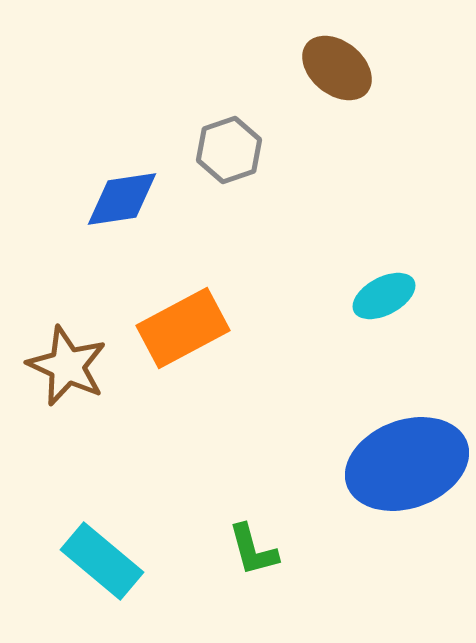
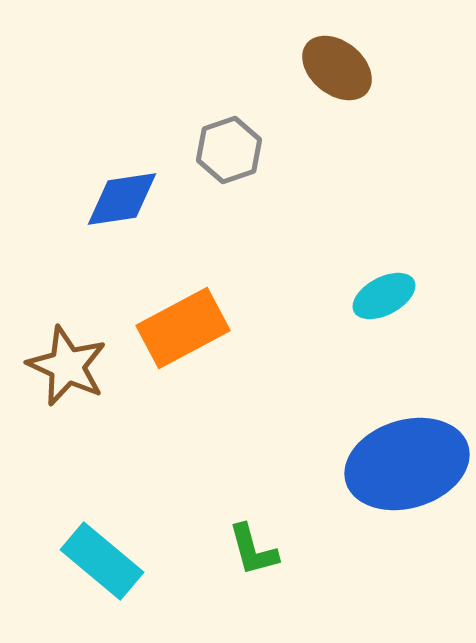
blue ellipse: rotated 3 degrees clockwise
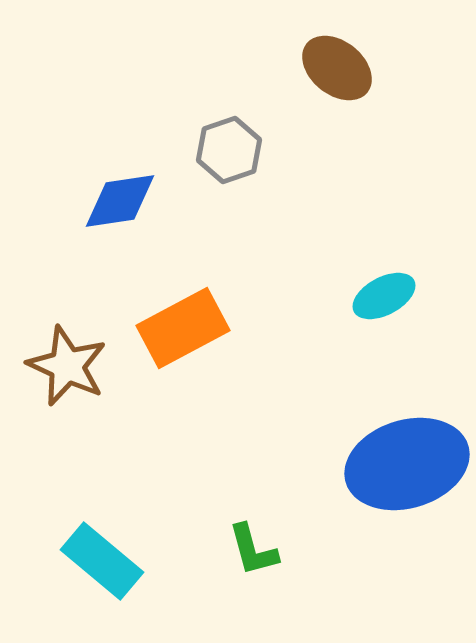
blue diamond: moved 2 px left, 2 px down
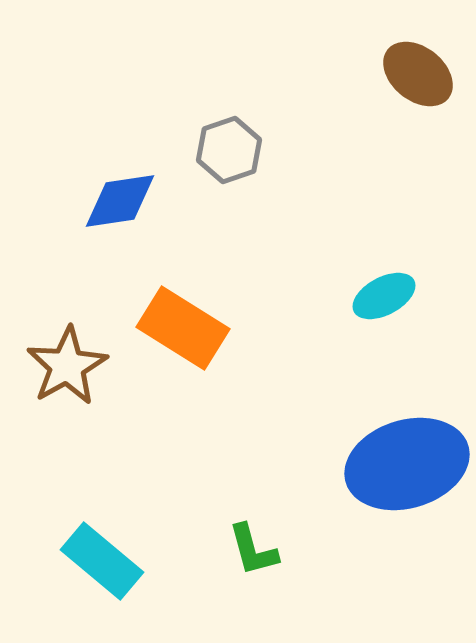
brown ellipse: moved 81 px right, 6 px down
orange rectangle: rotated 60 degrees clockwise
brown star: rotated 18 degrees clockwise
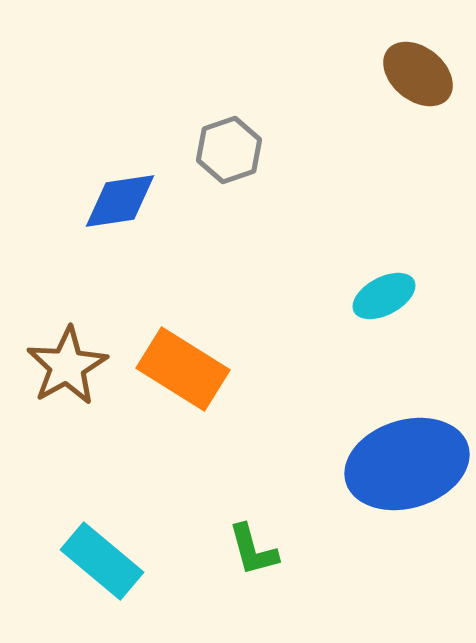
orange rectangle: moved 41 px down
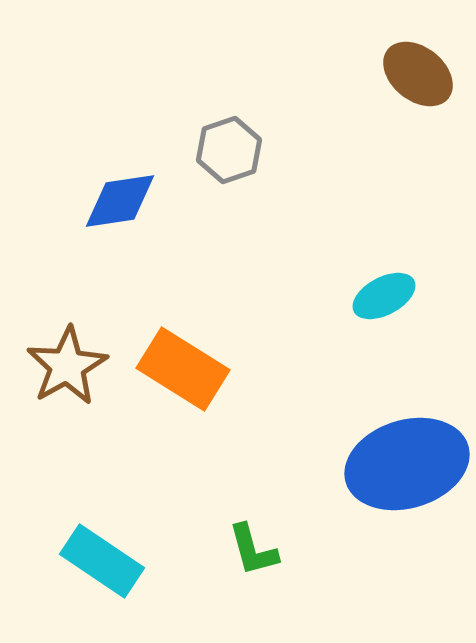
cyan rectangle: rotated 6 degrees counterclockwise
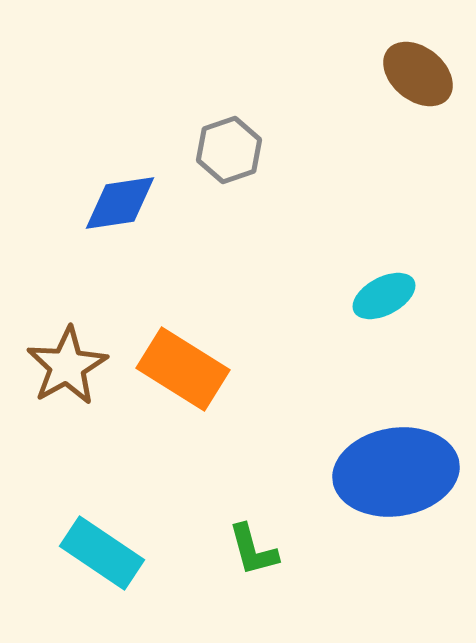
blue diamond: moved 2 px down
blue ellipse: moved 11 px left, 8 px down; rotated 8 degrees clockwise
cyan rectangle: moved 8 px up
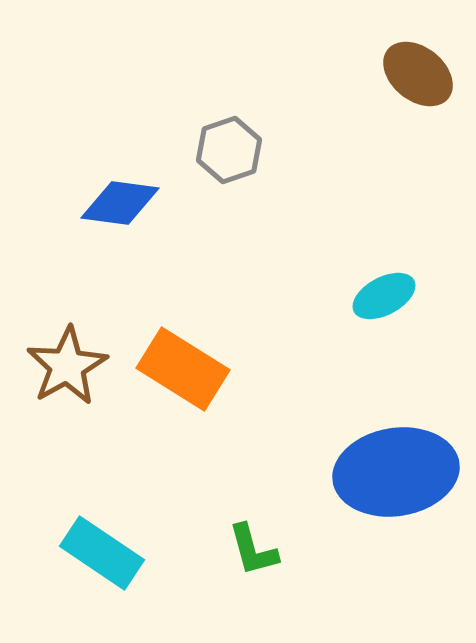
blue diamond: rotated 16 degrees clockwise
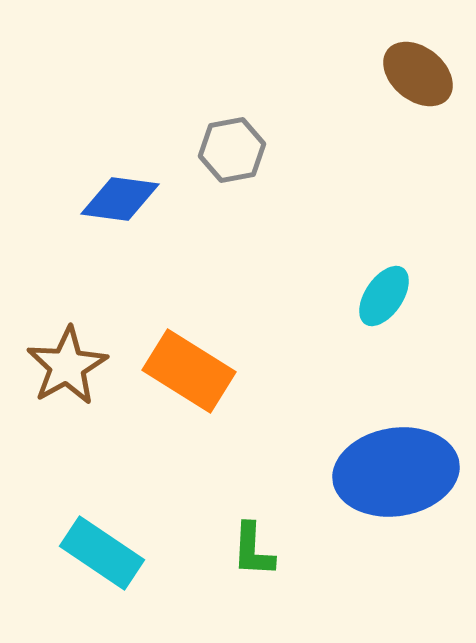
gray hexagon: moved 3 px right; rotated 8 degrees clockwise
blue diamond: moved 4 px up
cyan ellipse: rotated 28 degrees counterclockwise
orange rectangle: moved 6 px right, 2 px down
green L-shape: rotated 18 degrees clockwise
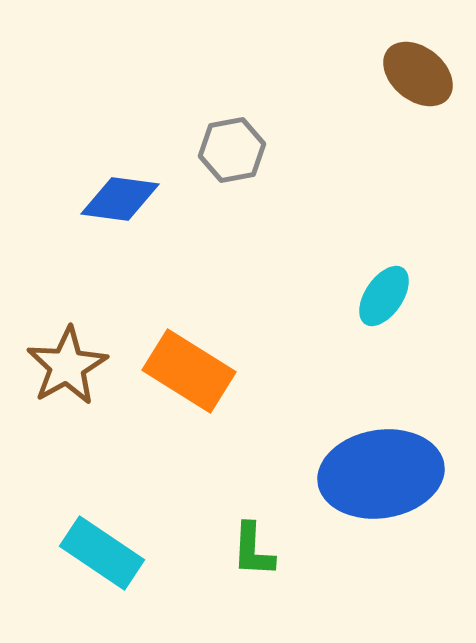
blue ellipse: moved 15 px left, 2 px down
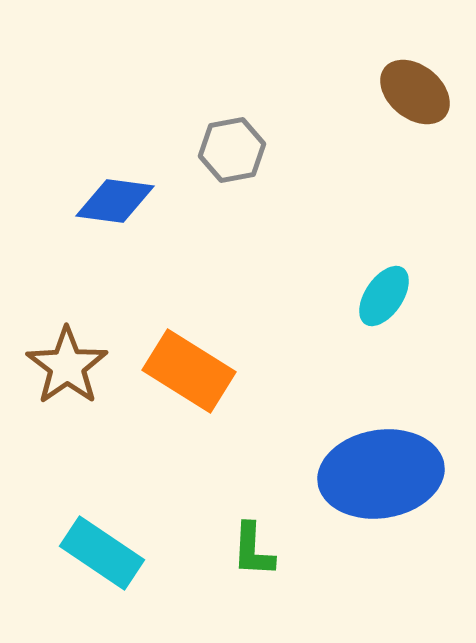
brown ellipse: moved 3 px left, 18 px down
blue diamond: moved 5 px left, 2 px down
brown star: rotated 6 degrees counterclockwise
